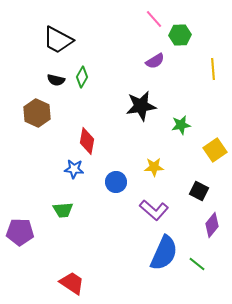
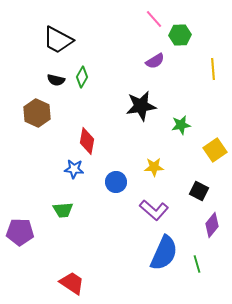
green line: rotated 36 degrees clockwise
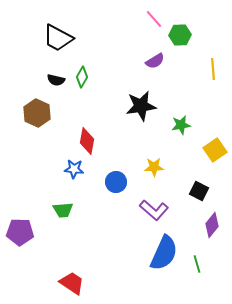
black trapezoid: moved 2 px up
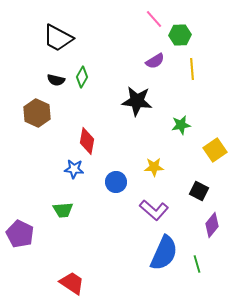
yellow line: moved 21 px left
black star: moved 4 px left, 5 px up; rotated 16 degrees clockwise
purple pentagon: moved 2 px down; rotated 24 degrees clockwise
